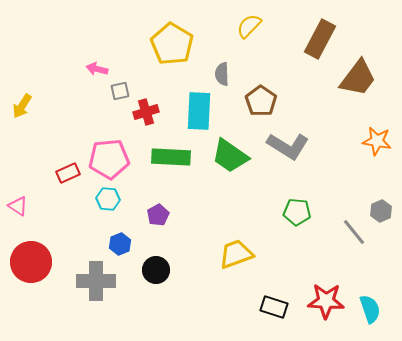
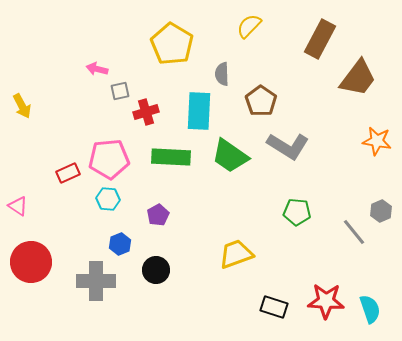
yellow arrow: rotated 60 degrees counterclockwise
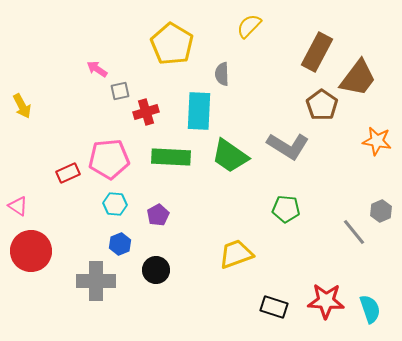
brown rectangle: moved 3 px left, 13 px down
pink arrow: rotated 20 degrees clockwise
brown pentagon: moved 61 px right, 4 px down
cyan hexagon: moved 7 px right, 5 px down
green pentagon: moved 11 px left, 3 px up
red circle: moved 11 px up
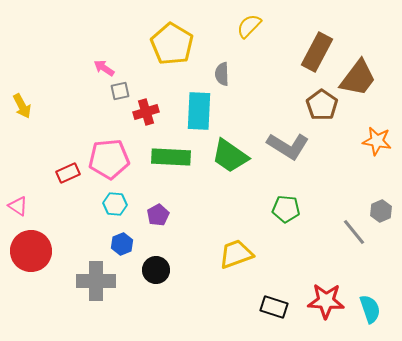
pink arrow: moved 7 px right, 1 px up
blue hexagon: moved 2 px right
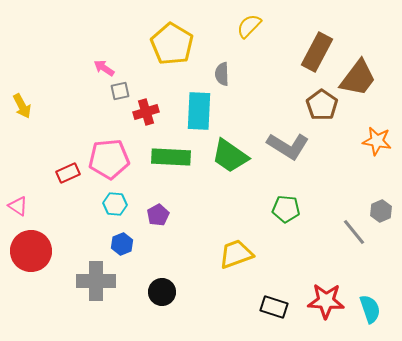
black circle: moved 6 px right, 22 px down
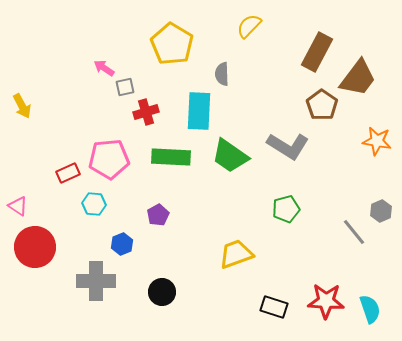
gray square: moved 5 px right, 4 px up
cyan hexagon: moved 21 px left
green pentagon: rotated 20 degrees counterclockwise
red circle: moved 4 px right, 4 px up
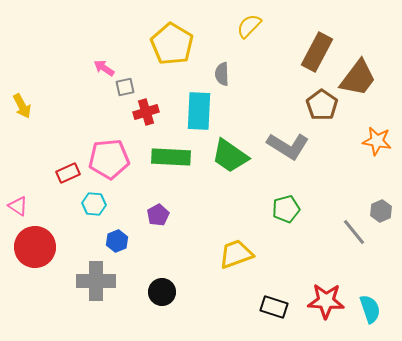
blue hexagon: moved 5 px left, 3 px up
